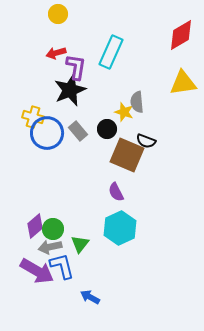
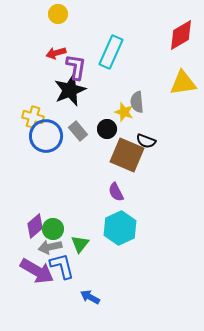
blue circle: moved 1 px left, 3 px down
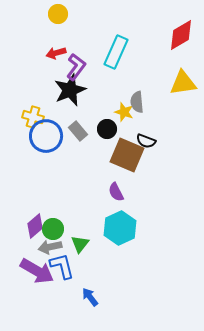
cyan rectangle: moved 5 px right
purple L-shape: rotated 28 degrees clockwise
blue arrow: rotated 24 degrees clockwise
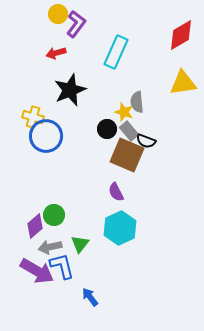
purple L-shape: moved 43 px up
gray rectangle: moved 51 px right
green circle: moved 1 px right, 14 px up
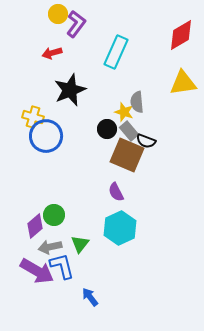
red arrow: moved 4 px left
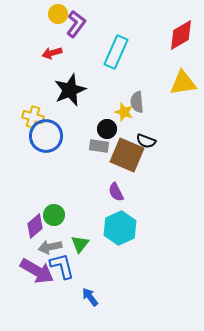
gray rectangle: moved 30 px left, 15 px down; rotated 42 degrees counterclockwise
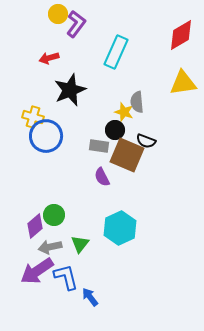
red arrow: moved 3 px left, 5 px down
black circle: moved 8 px right, 1 px down
purple semicircle: moved 14 px left, 15 px up
blue L-shape: moved 4 px right, 11 px down
purple arrow: rotated 116 degrees clockwise
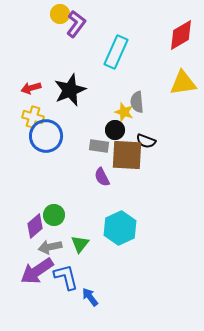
yellow circle: moved 2 px right
red arrow: moved 18 px left, 30 px down
brown square: rotated 20 degrees counterclockwise
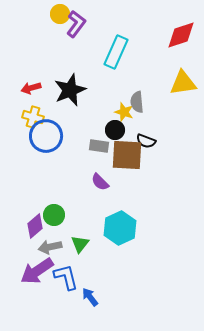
red diamond: rotated 12 degrees clockwise
purple semicircle: moved 2 px left, 5 px down; rotated 18 degrees counterclockwise
